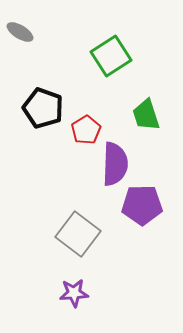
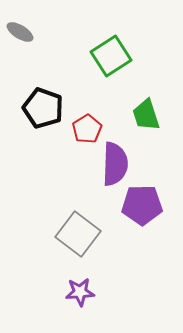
red pentagon: moved 1 px right, 1 px up
purple star: moved 6 px right, 1 px up
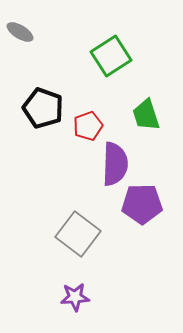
red pentagon: moved 1 px right, 3 px up; rotated 12 degrees clockwise
purple pentagon: moved 1 px up
purple star: moved 5 px left, 5 px down
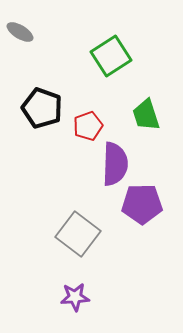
black pentagon: moved 1 px left
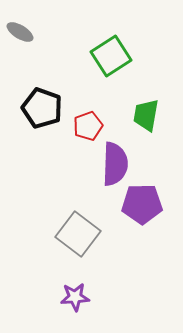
green trapezoid: rotated 28 degrees clockwise
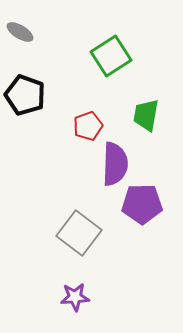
black pentagon: moved 17 px left, 13 px up
gray square: moved 1 px right, 1 px up
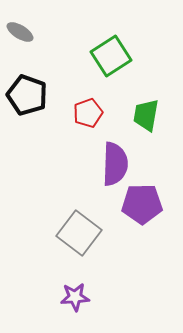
black pentagon: moved 2 px right
red pentagon: moved 13 px up
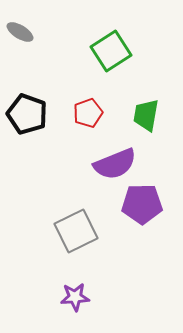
green square: moved 5 px up
black pentagon: moved 19 px down
purple semicircle: rotated 66 degrees clockwise
gray square: moved 3 px left, 2 px up; rotated 27 degrees clockwise
